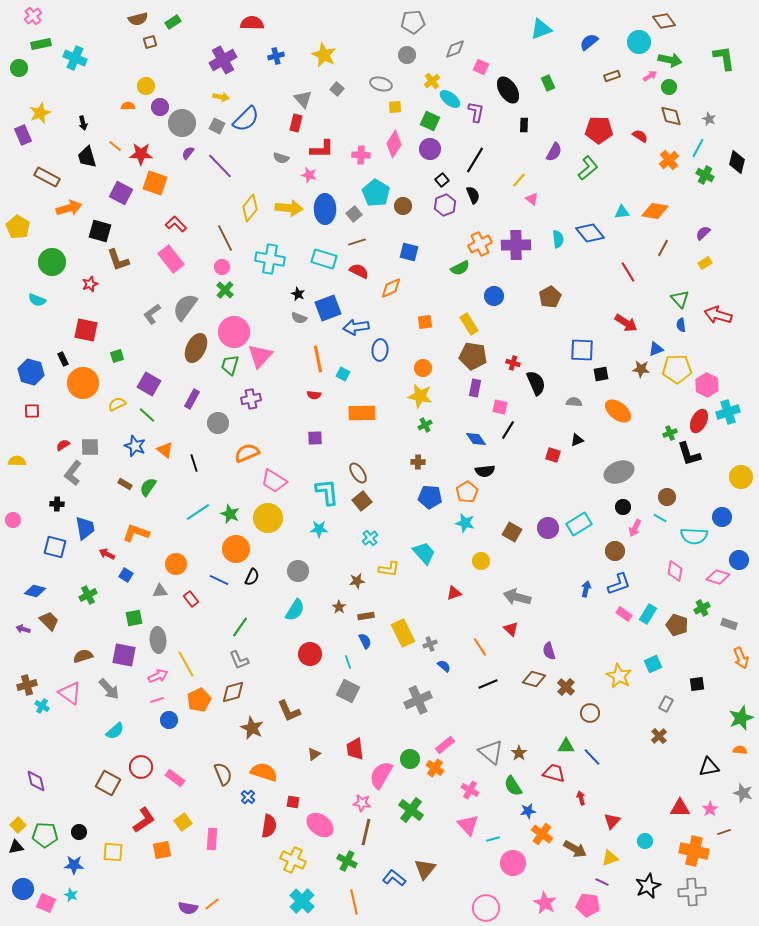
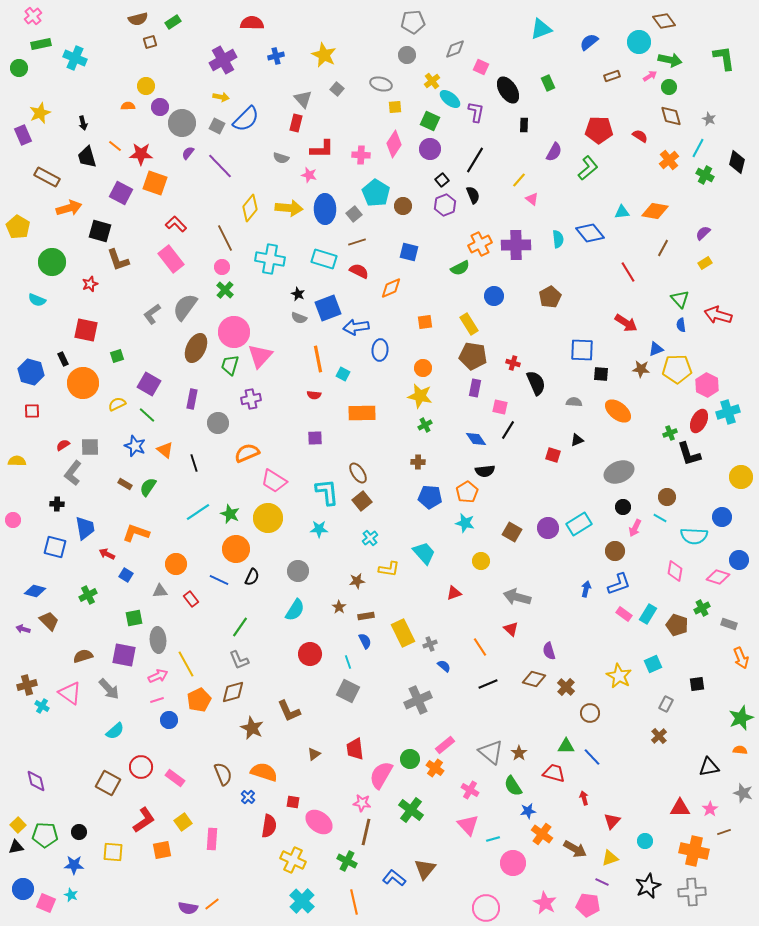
black square at (601, 374): rotated 14 degrees clockwise
purple rectangle at (192, 399): rotated 18 degrees counterclockwise
red arrow at (581, 798): moved 3 px right
pink ellipse at (320, 825): moved 1 px left, 3 px up
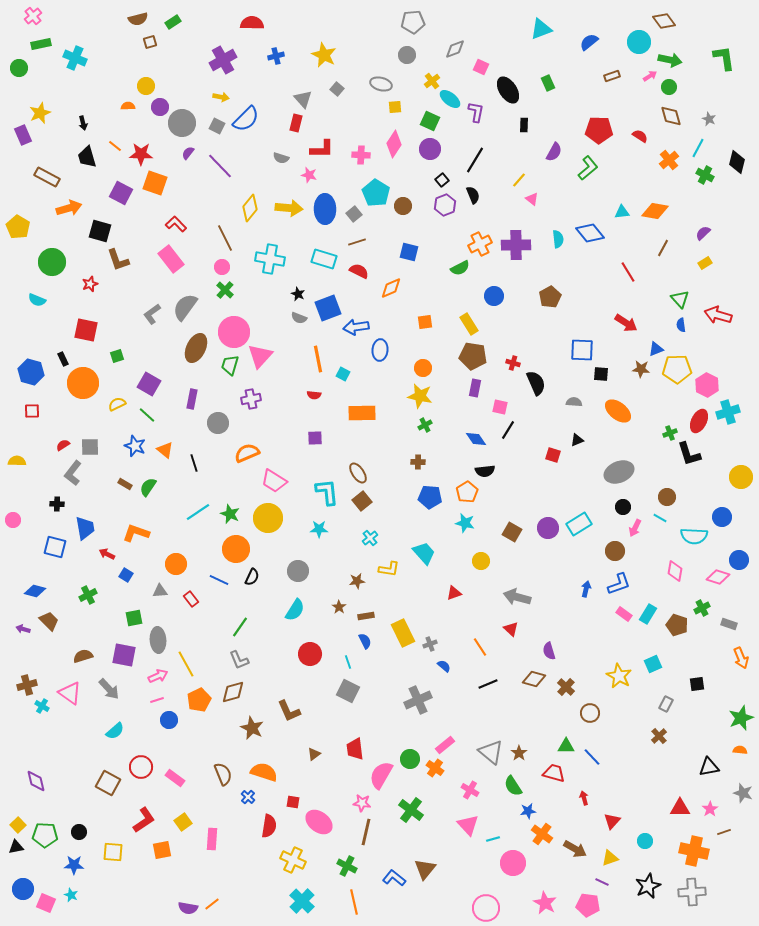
green cross at (347, 861): moved 5 px down
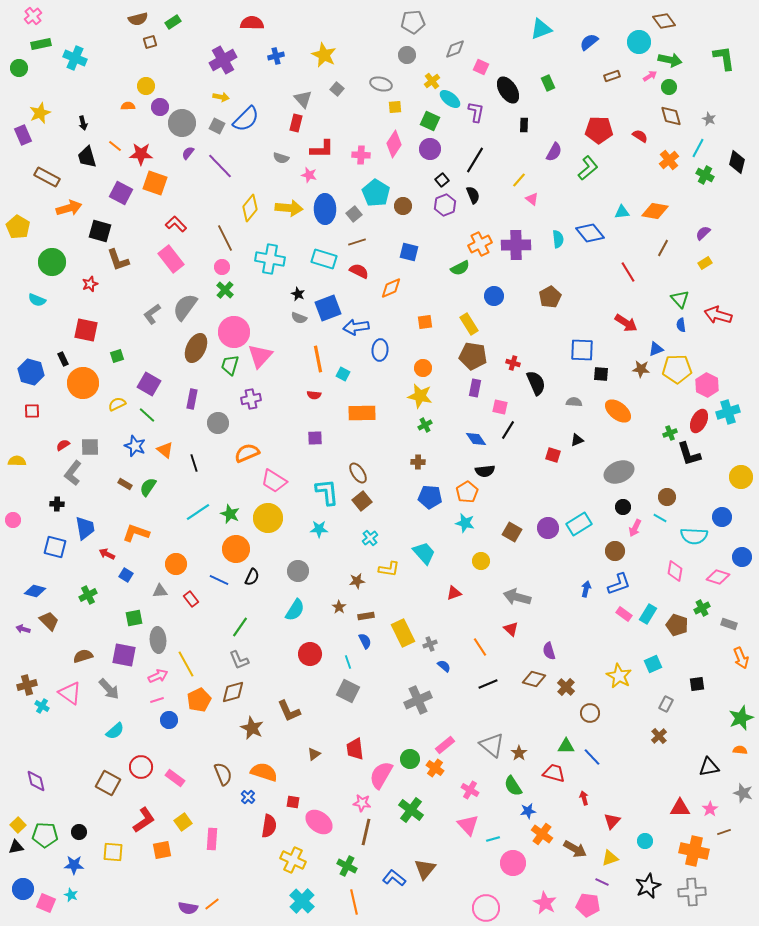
blue circle at (739, 560): moved 3 px right, 3 px up
gray triangle at (491, 752): moved 1 px right, 7 px up
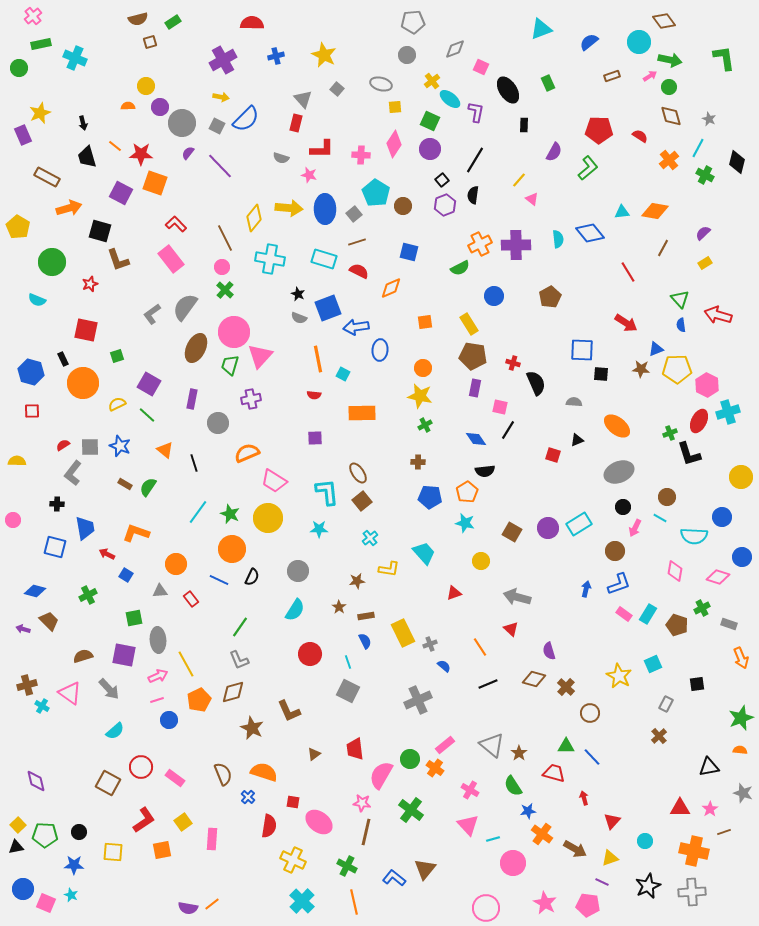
black semicircle at (473, 195): rotated 150 degrees counterclockwise
yellow diamond at (250, 208): moved 4 px right, 10 px down
orange ellipse at (618, 411): moved 1 px left, 15 px down
blue star at (135, 446): moved 15 px left
cyan line at (198, 512): rotated 20 degrees counterclockwise
orange circle at (236, 549): moved 4 px left
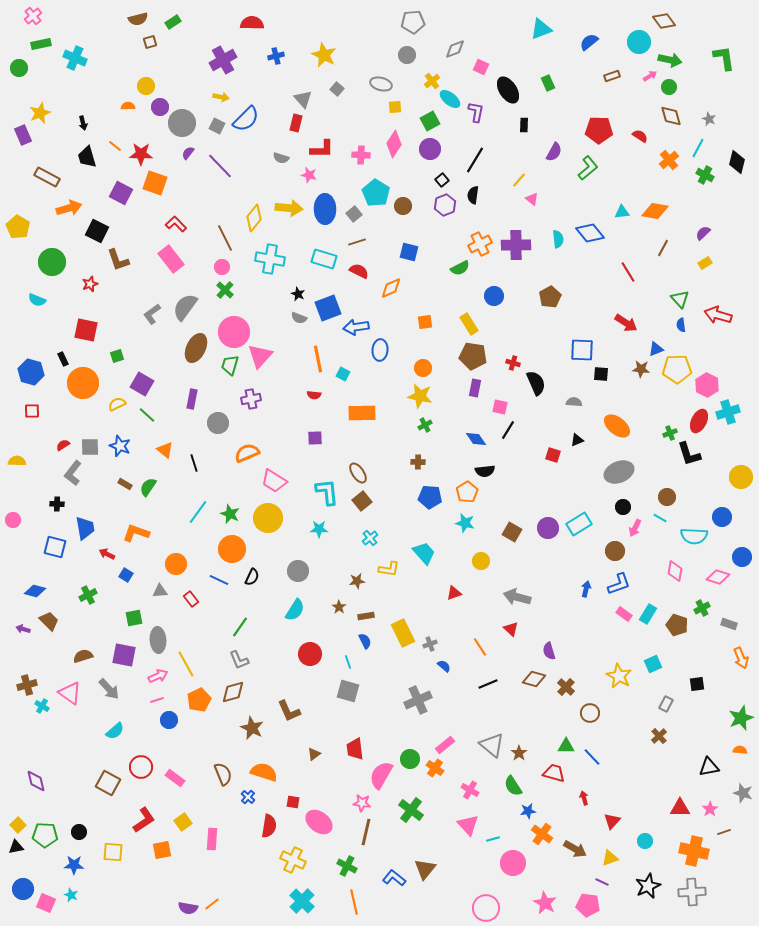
green square at (430, 121): rotated 36 degrees clockwise
black square at (100, 231): moved 3 px left; rotated 10 degrees clockwise
purple square at (149, 384): moved 7 px left
gray square at (348, 691): rotated 10 degrees counterclockwise
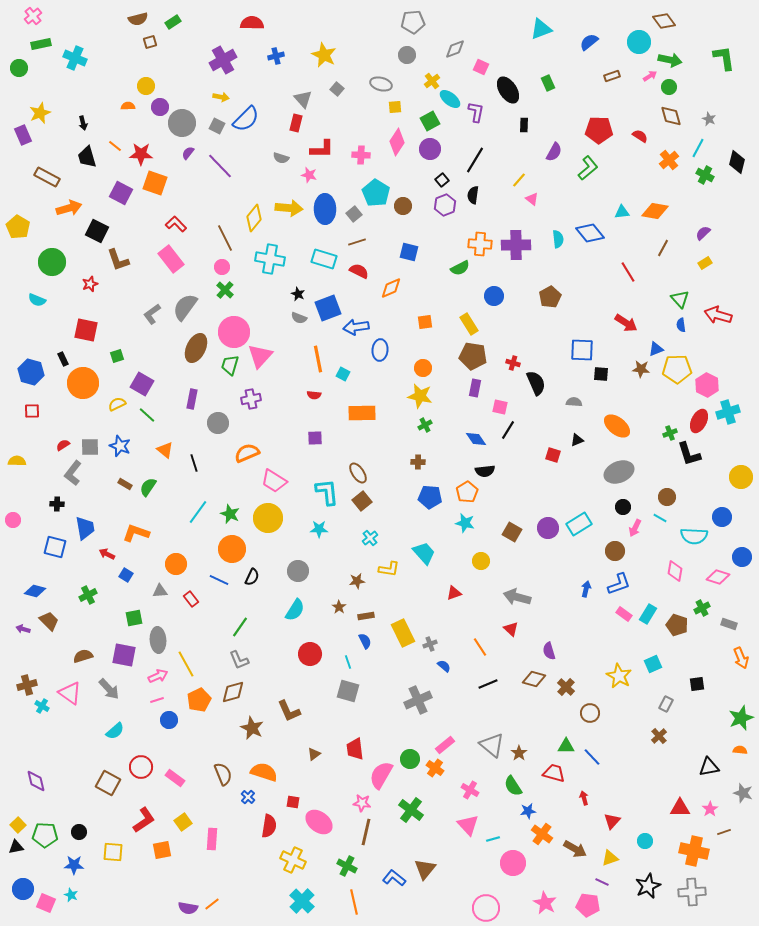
pink diamond at (394, 144): moved 3 px right, 2 px up
orange cross at (480, 244): rotated 30 degrees clockwise
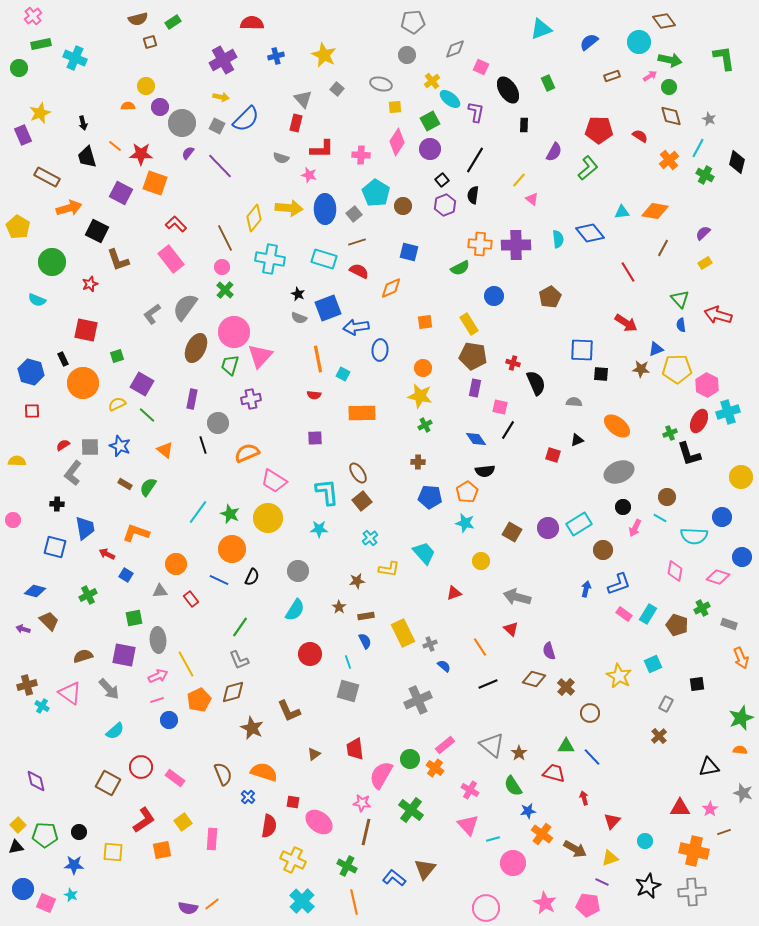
black line at (194, 463): moved 9 px right, 18 px up
brown circle at (615, 551): moved 12 px left, 1 px up
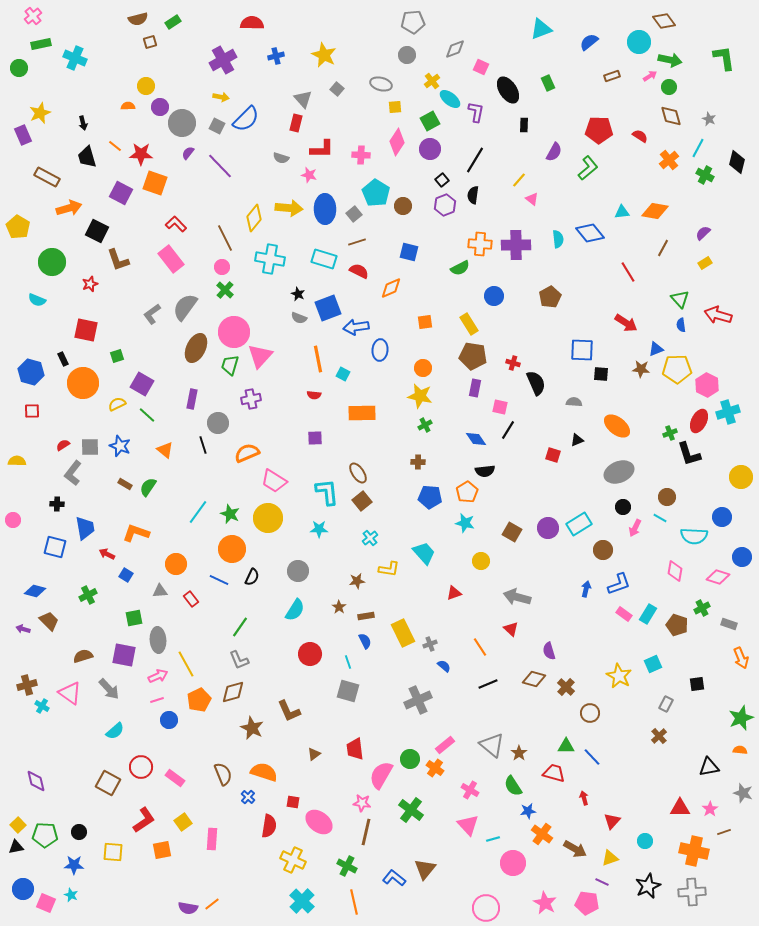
pink pentagon at (588, 905): moved 1 px left, 2 px up
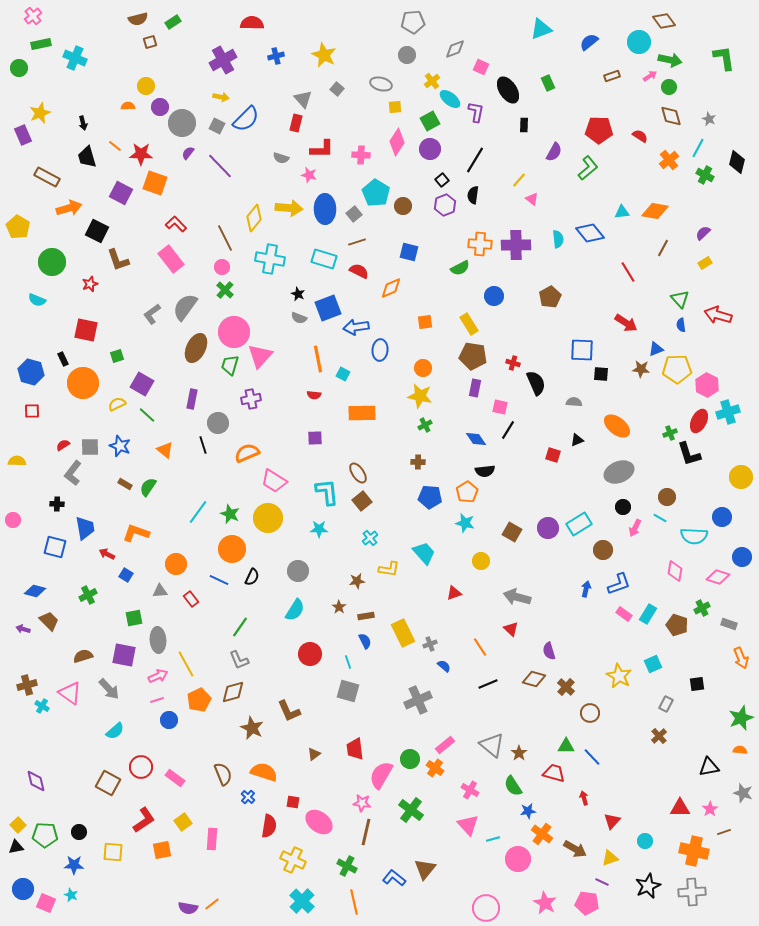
pink circle at (513, 863): moved 5 px right, 4 px up
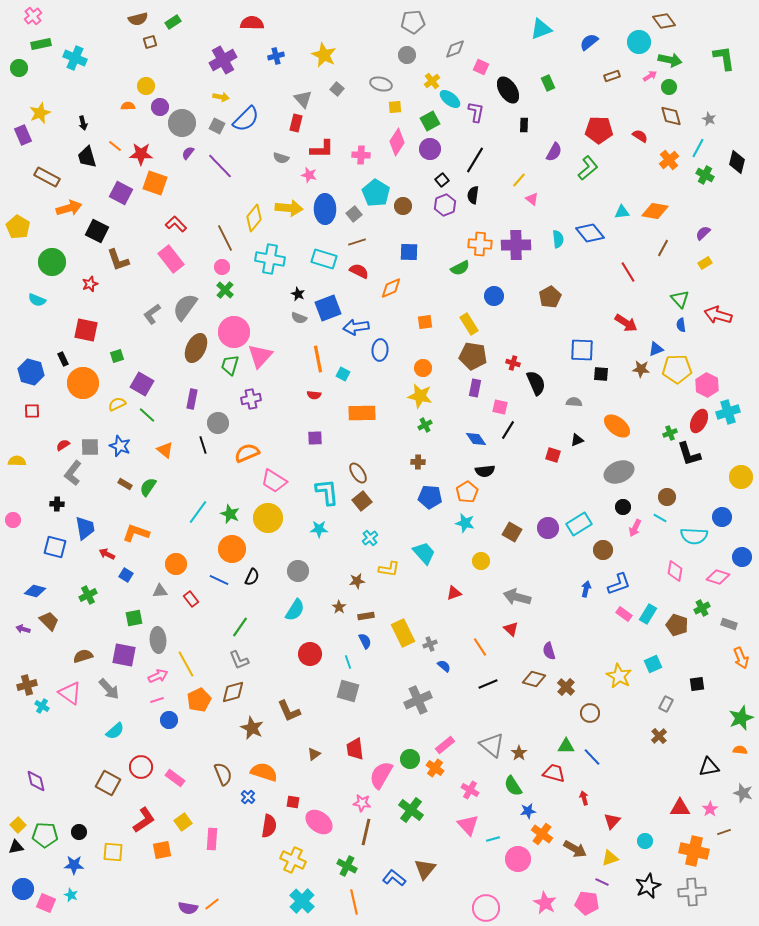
blue square at (409, 252): rotated 12 degrees counterclockwise
